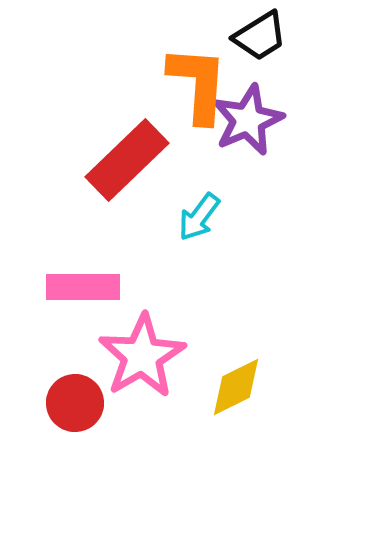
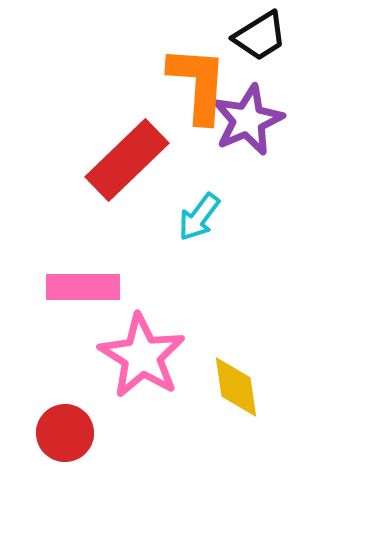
pink star: rotated 10 degrees counterclockwise
yellow diamond: rotated 72 degrees counterclockwise
red circle: moved 10 px left, 30 px down
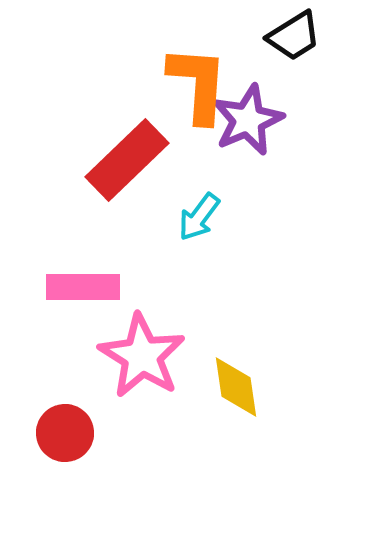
black trapezoid: moved 34 px right
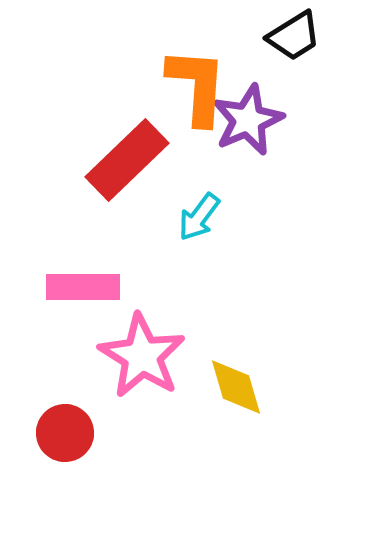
orange L-shape: moved 1 px left, 2 px down
yellow diamond: rotated 8 degrees counterclockwise
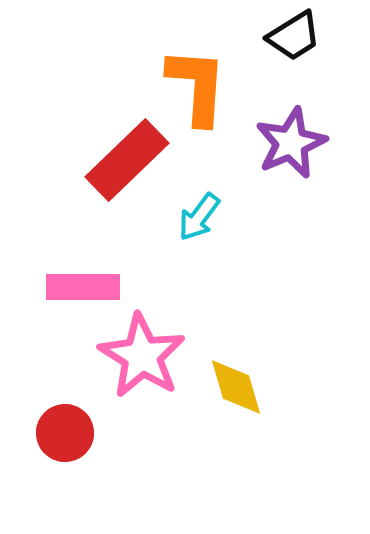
purple star: moved 43 px right, 23 px down
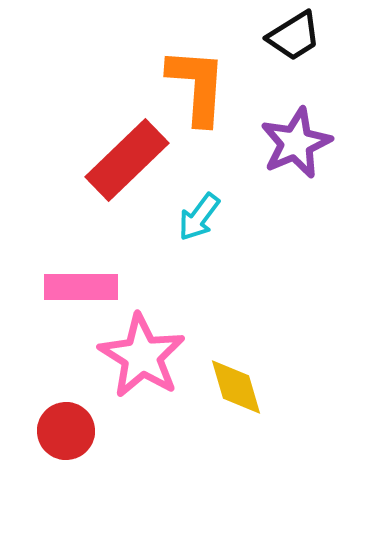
purple star: moved 5 px right
pink rectangle: moved 2 px left
red circle: moved 1 px right, 2 px up
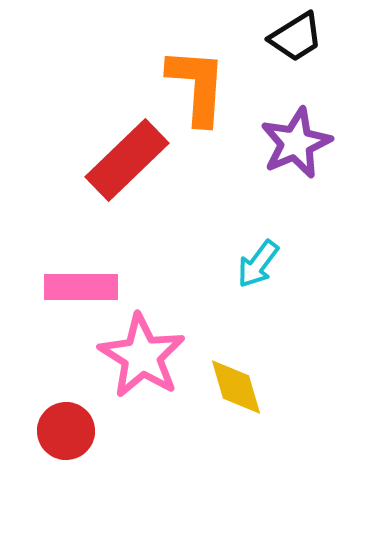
black trapezoid: moved 2 px right, 1 px down
cyan arrow: moved 59 px right, 47 px down
